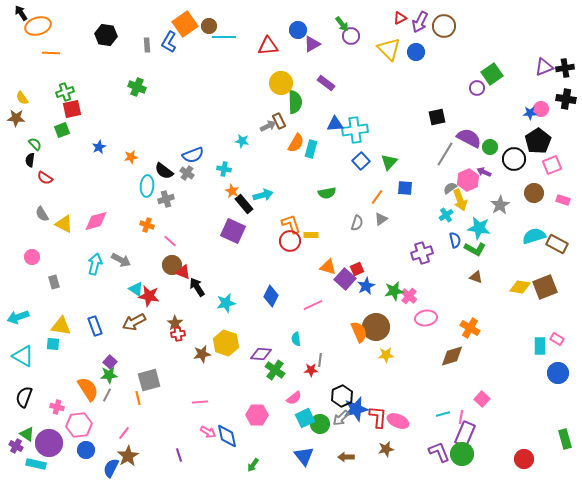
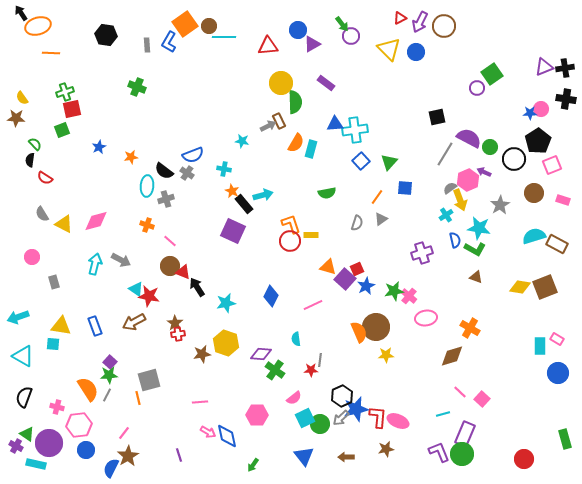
brown circle at (172, 265): moved 2 px left, 1 px down
pink line at (461, 417): moved 1 px left, 25 px up; rotated 56 degrees counterclockwise
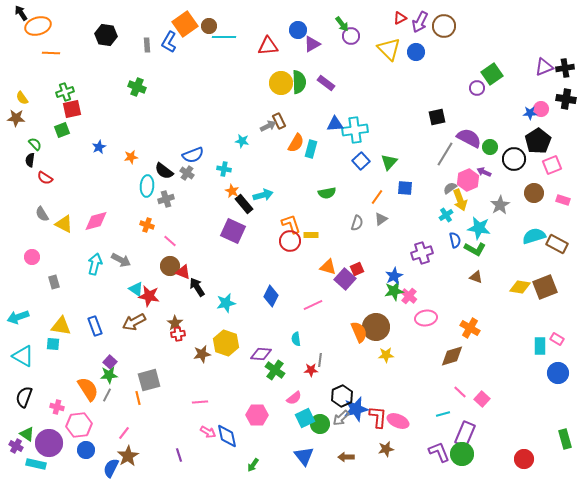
green semicircle at (295, 102): moved 4 px right, 20 px up
blue star at (366, 286): moved 28 px right, 10 px up
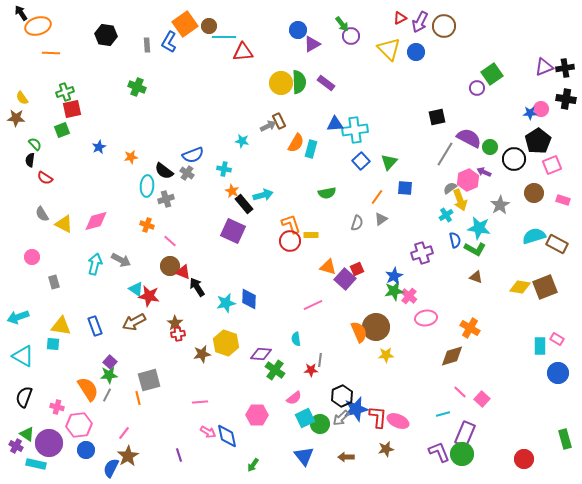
red triangle at (268, 46): moved 25 px left, 6 px down
blue diamond at (271, 296): moved 22 px left, 3 px down; rotated 25 degrees counterclockwise
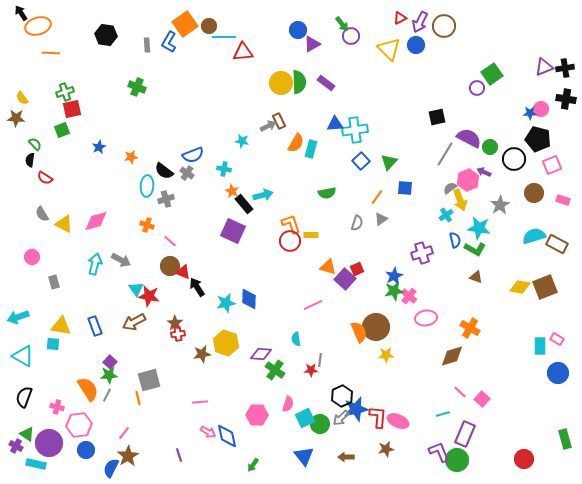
blue circle at (416, 52): moved 7 px up
black pentagon at (538, 141): moved 2 px up; rotated 25 degrees counterclockwise
cyan triangle at (136, 289): rotated 21 degrees clockwise
pink semicircle at (294, 398): moved 6 px left, 6 px down; rotated 35 degrees counterclockwise
green circle at (462, 454): moved 5 px left, 6 px down
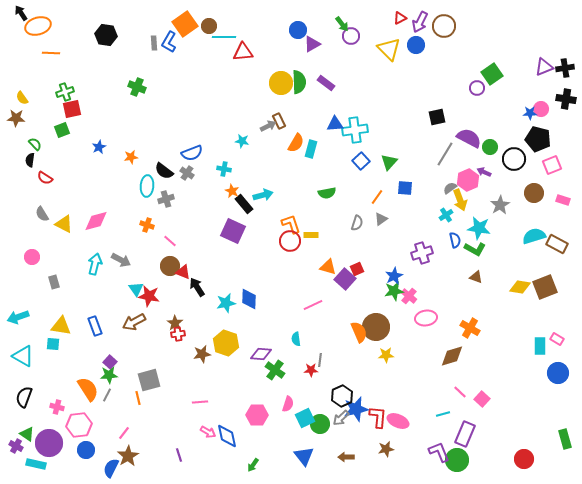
gray rectangle at (147, 45): moved 7 px right, 2 px up
blue semicircle at (193, 155): moved 1 px left, 2 px up
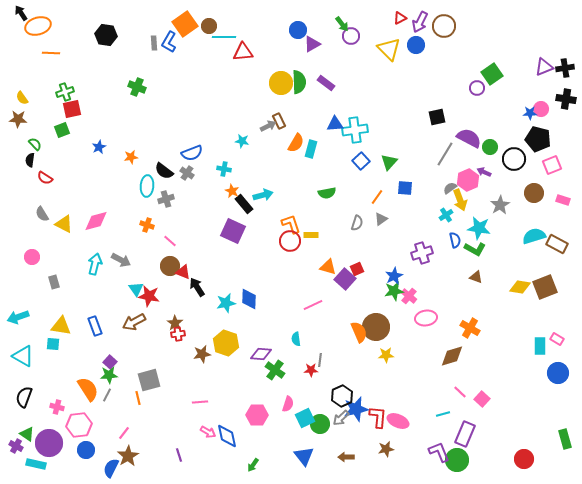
brown star at (16, 118): moved 2 px right, 1 px down
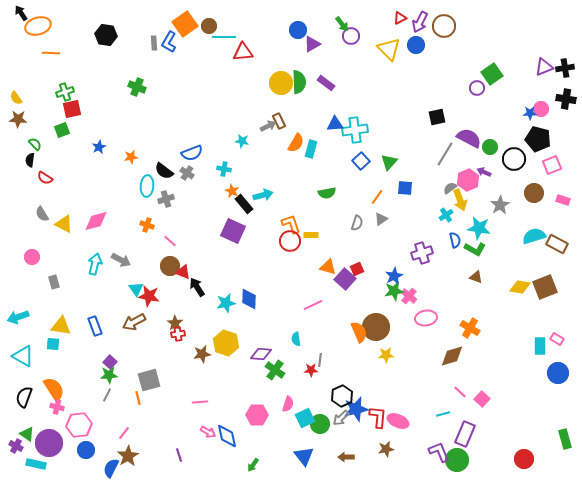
yellow semicircle at (22, 98): moved 6 px left
orange semicircle at (88, 389): moved 34 px left
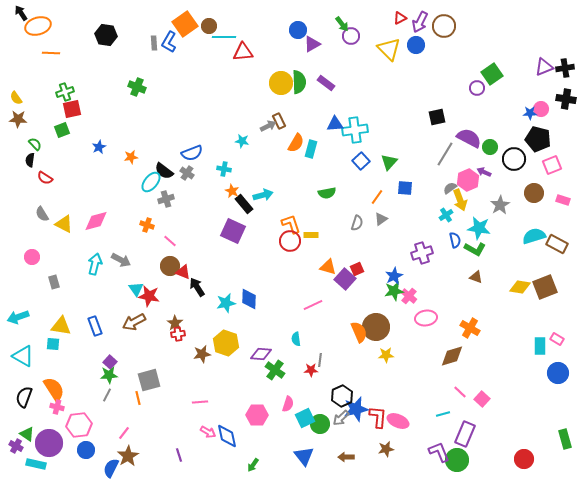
cyan ellipse at (147, 186): moved 4 px right, 4 px up; rotated 35 degrees clockwise
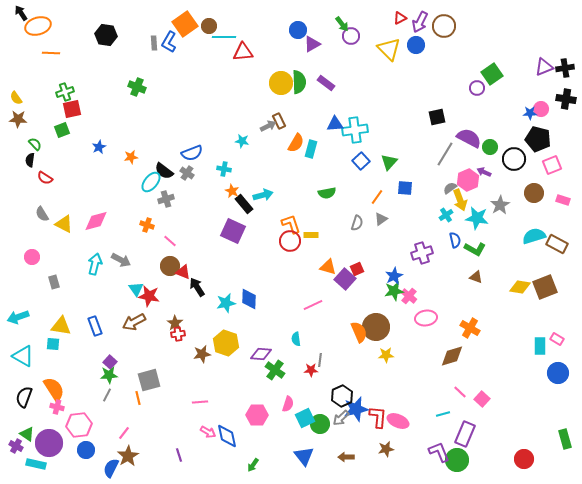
cyan star at (479, 228): moved 2 px left, 10 px up
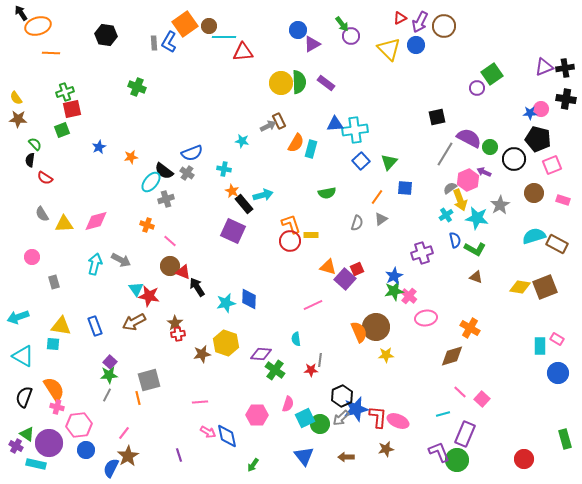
yellow triangle at (64, 224): rotated 30 degrees counterclockwise
